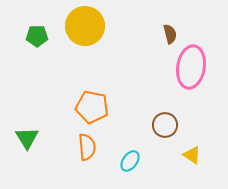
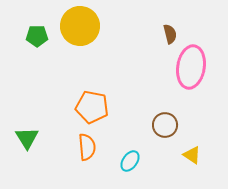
yellow circle: moved 5 px left
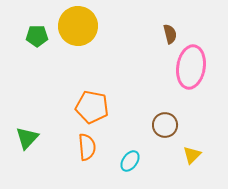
yellow circle: moved 2 px left
green triangle: rotated 15 degrees clockwise
yellow triangle: rotated 42 degrees clockwise
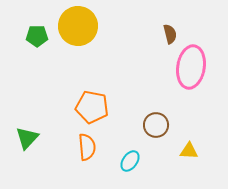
brown circle: moved 9 px left
yellow triangle: moved 3 px left, 4 px up; rotated 48 degrees clockwise
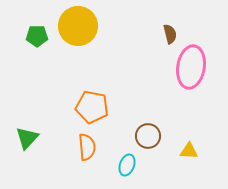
brown circle: moved 8 px left, 11 px down
cyan ellipse: moved 3 px left, 4 px down; rotated 15 degrees counterclockwise
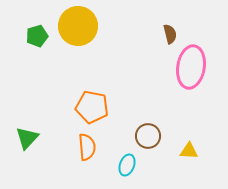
green pentagon: rotated 15 degrees counterclockwise
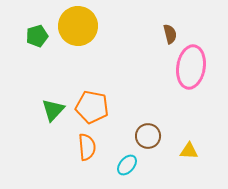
green triangle: moved 26 px right, 28 px up
cyan ellipse: rotated 20 degrees clockwise
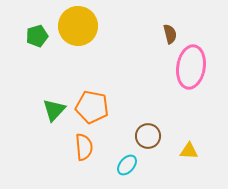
green triangle: moved 1 px right
orange semicircle: moved 3 px left
